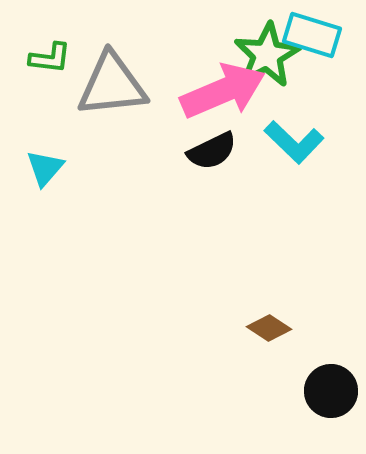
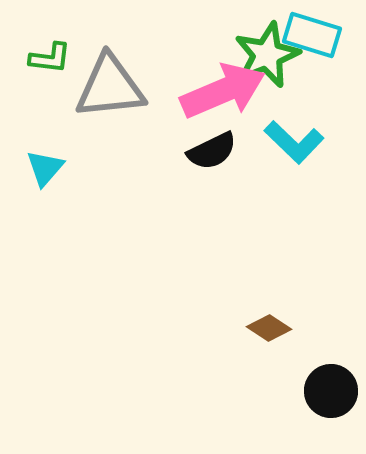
green star: rotated 6 degrees clockwise
gray triangle: moved 2 px left, 2 px down
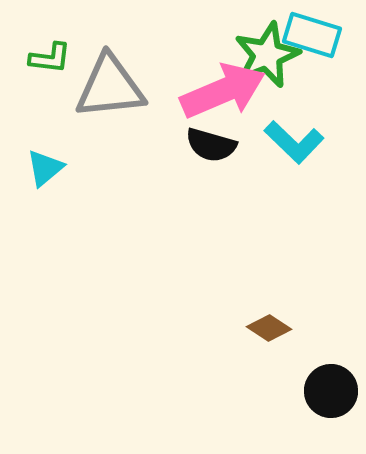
black semicircle: moved 1 px left, 6 px up; rotated 42 degrees clockwise
cyan triangle: rotated 9 degrees clockwise
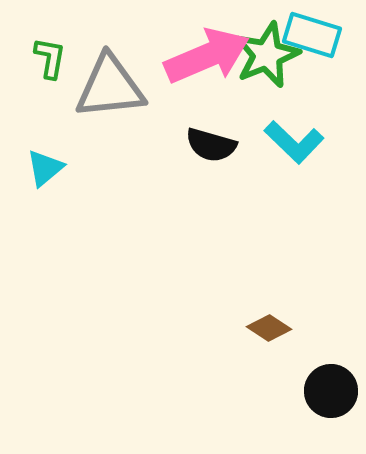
green L-shape: rotated 87 degrees counterclockwise
pink arrow: moved 16 px left, 35 px up
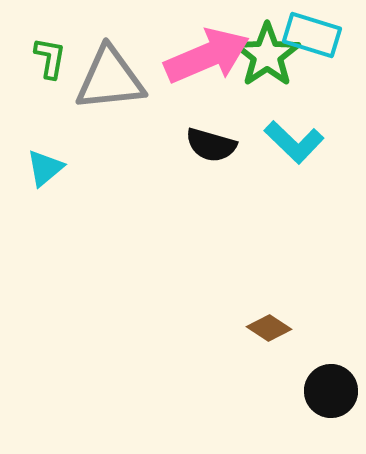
green star: rotated 12 degrees counterclockwise
gray triangle: moved 8 px up
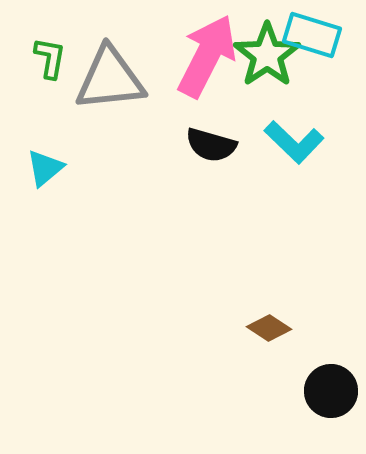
pink arrow: rotated 40 degrees counterclockwise
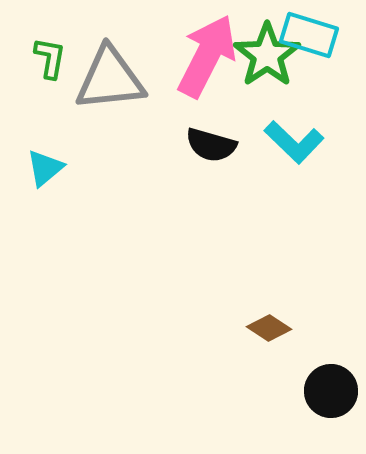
cyan rectangle: moved 3 px left
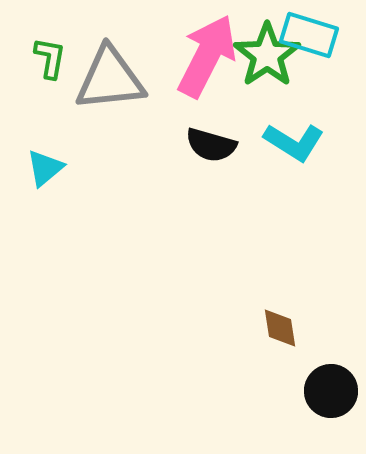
cyan L-shape: rotated 12 degrees counterclockwise
brown diamond: moved 11 px right; rotated 48 degrees clockwise
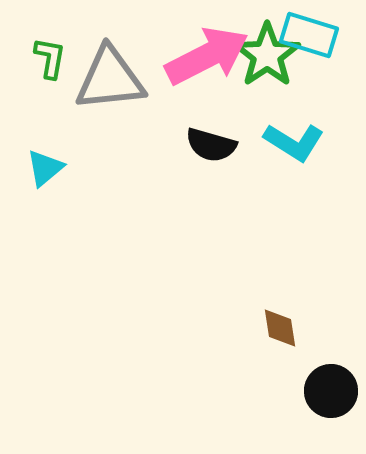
pink arrow: rotated 36 degrees clockwise
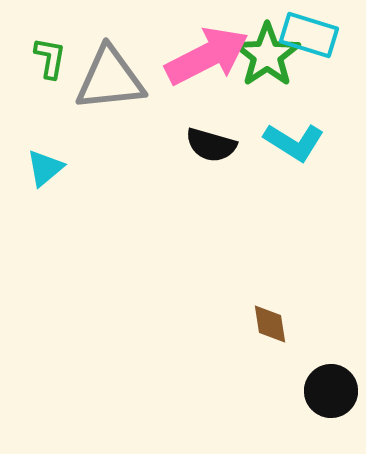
brown diamond: moved 10 px left, 4 px up
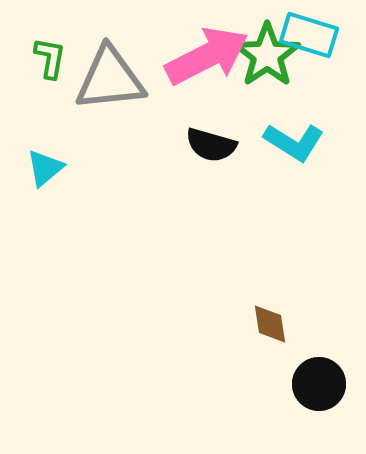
black circle: moved 12 px left, 7 px up
